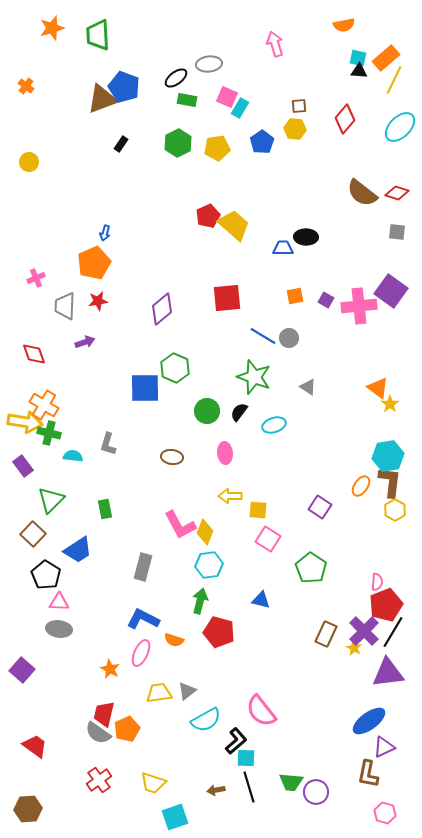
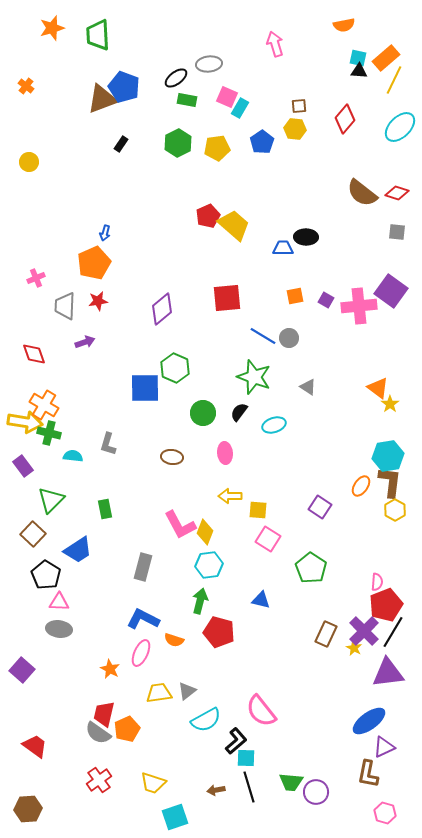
green circle at (207, 411): moved 4 px left, 2 px down
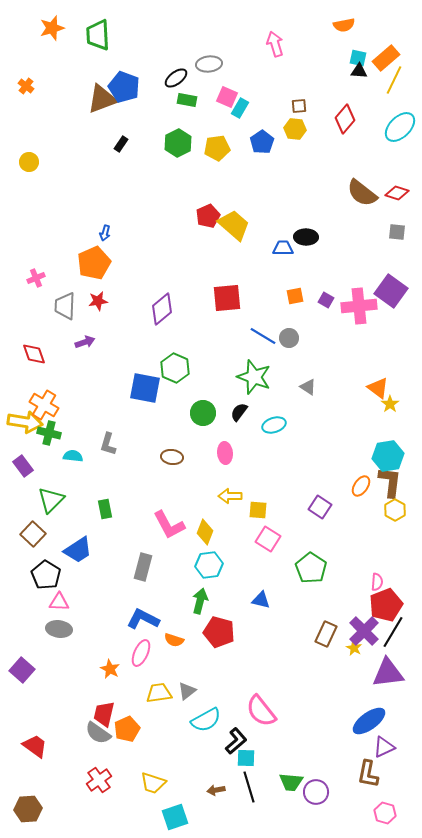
blue square at (145, 388): rotated 12 degrees clockwise
pink L-shape at (180, 525): moved 11 px left
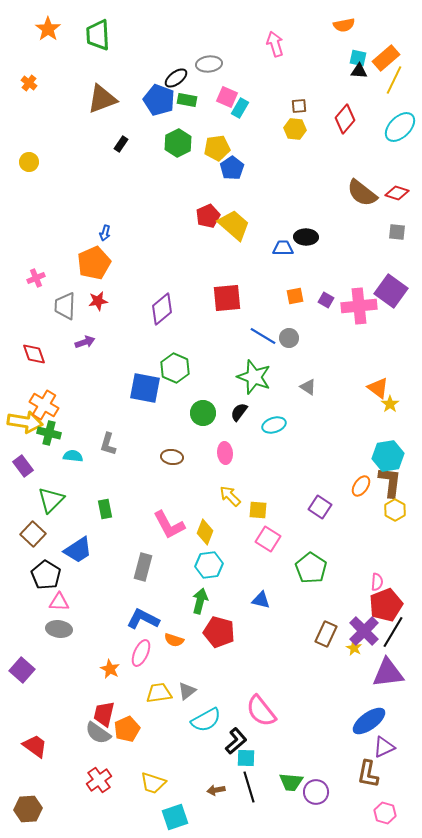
orange star at (52, 28): moved 4 px left, 1 px down; rotated 20 degrees counterclockwise
orange cross at (26, 86): moved 3 px right, 3 px up
blue pentagon at (124, 87): moved 35 px right, 13 px down
blue pentagon at (262, 142): moved 30 px left, 26 px down
yellow arrow at (230, 496): rotated 45 degrees clockwise
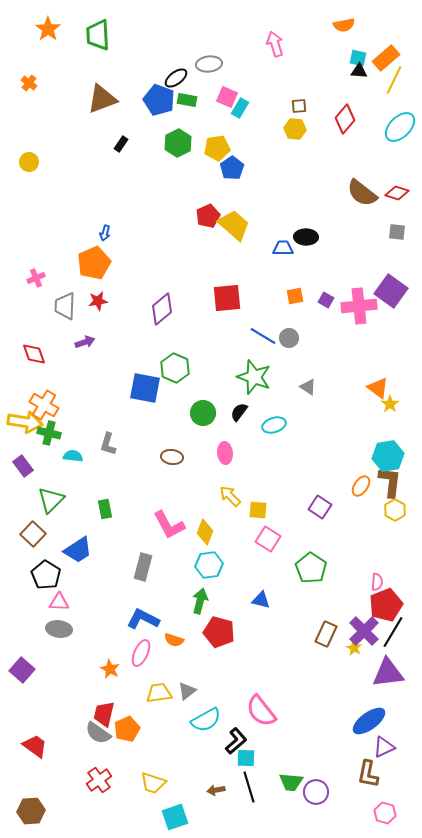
brown hexagon at (28, 809): moved 3 px right, 2 px down
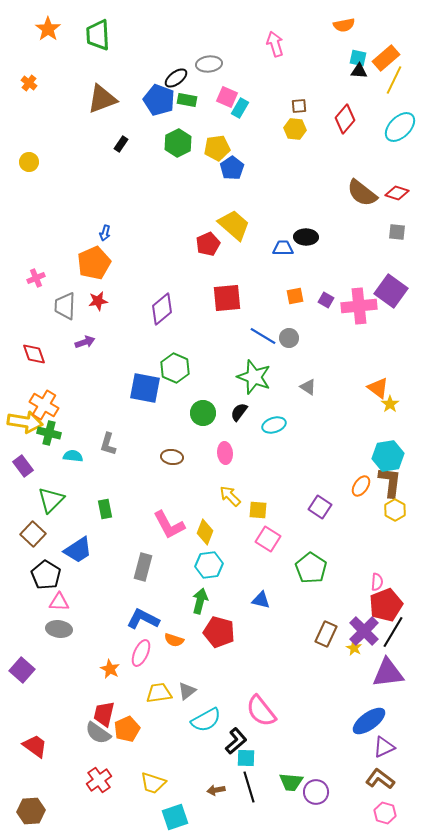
red pentagon at (208, 216): moved 28 px down
brown L-shape at (368, 774): moved 12 px right, 5 px down; rotated 116 degrees clockwise
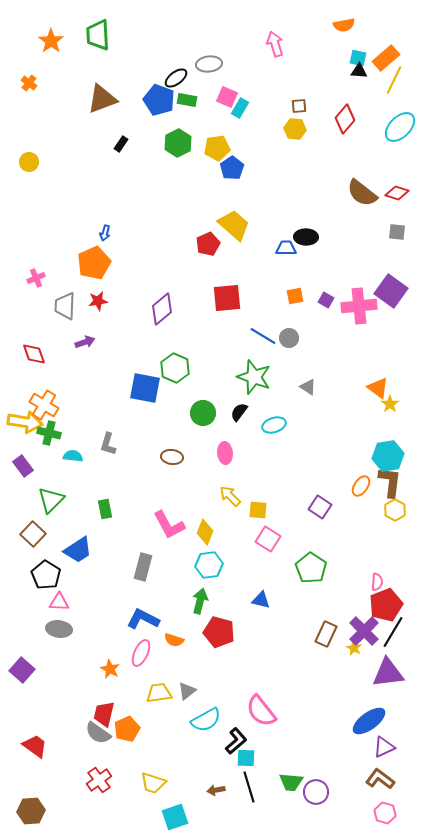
orange star at (48, 29): moved 3 px right, 12 px down
blue trapezoid at (283, 248): moved 3 px right
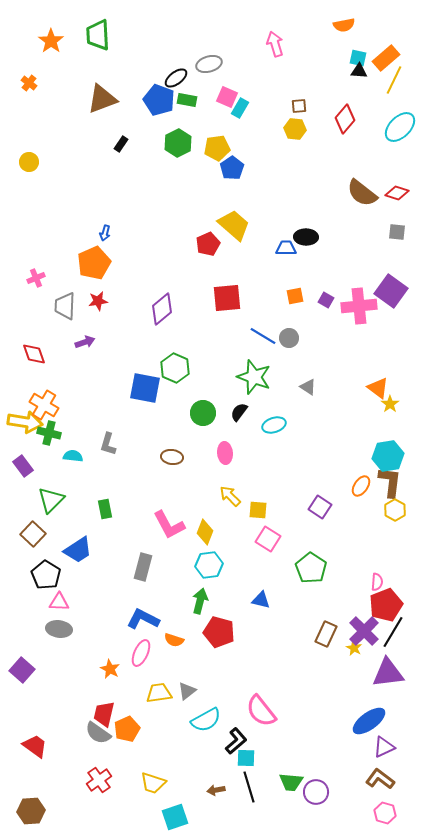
gray ellipse at (209, 64): rotated 10 degrees counterclockwise
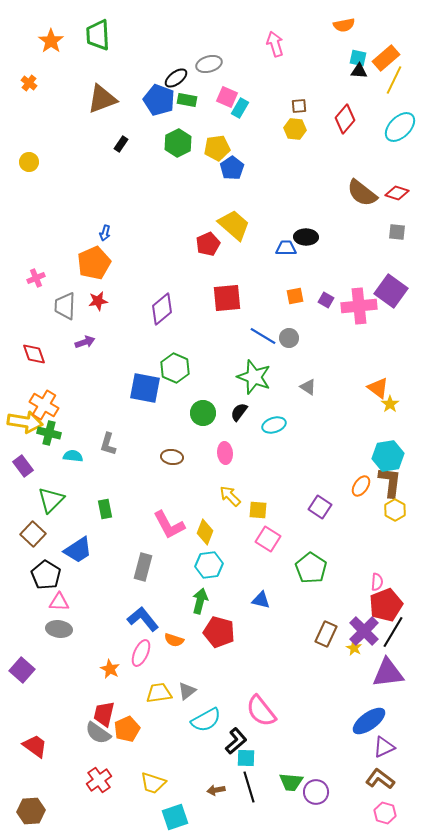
blue L-shape at (143, 619): rotated 24 degrees clockwise
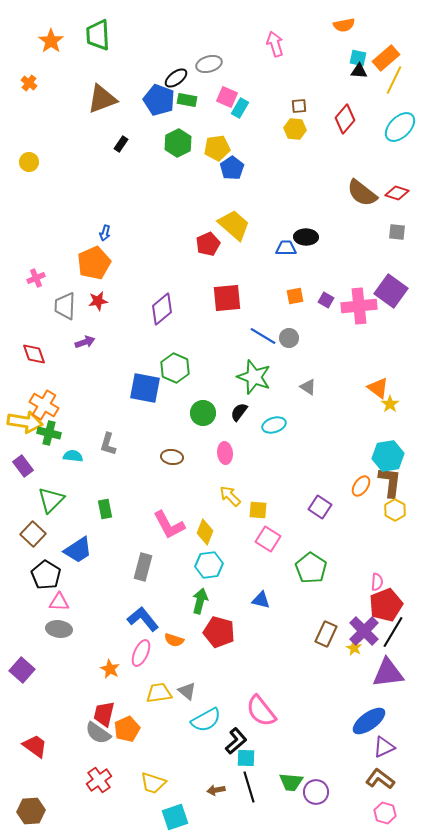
gray triangle at (187, 691): rotated 42 degrees counterclockwise
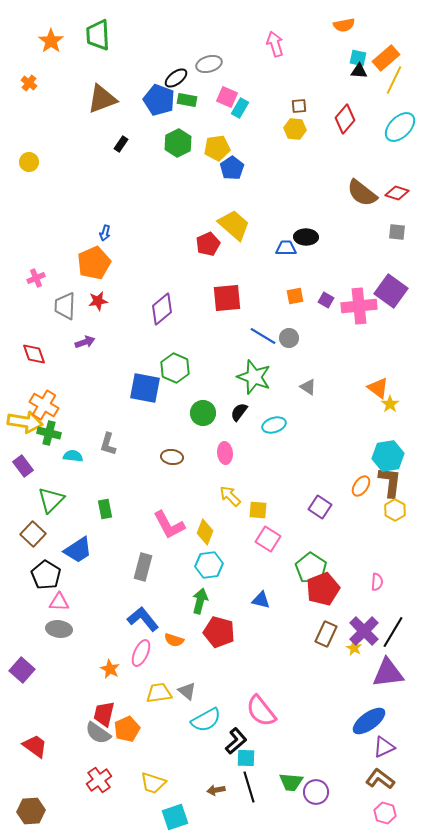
red pentagon at (386, 605): moved 63 px left, 16 px up
